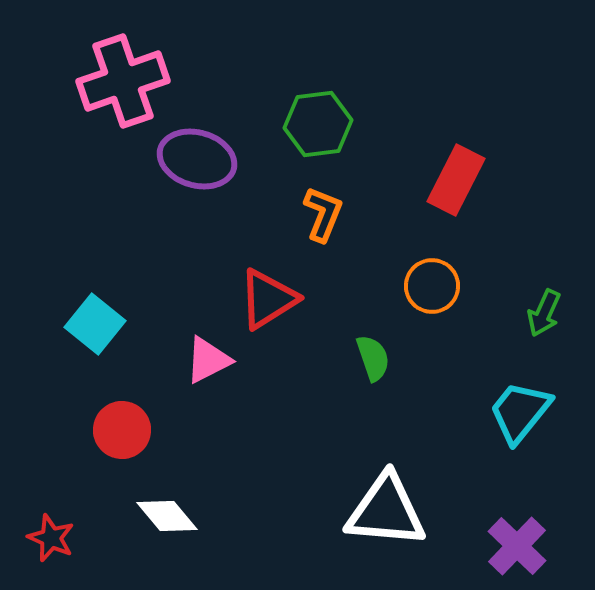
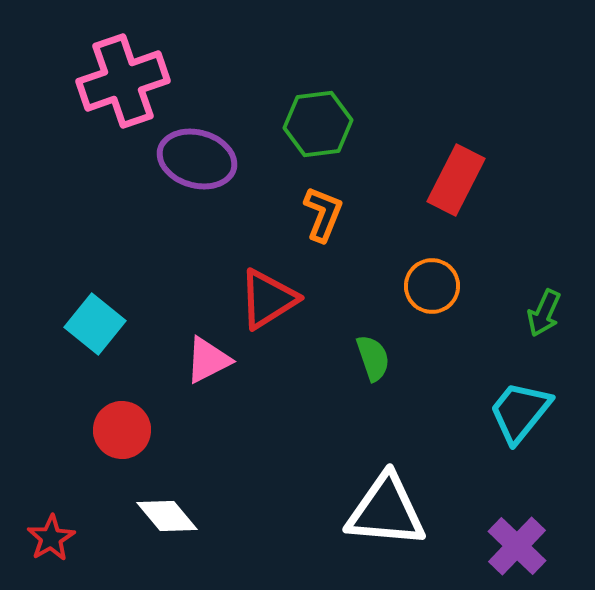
red star: rotated 18 degrees clockwise
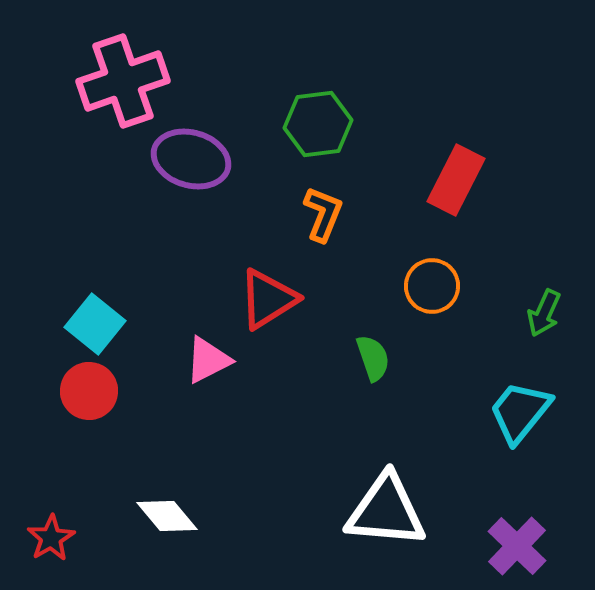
purple ellipse: moved 6 px left
red circle: moved 33 px left, 39 px up
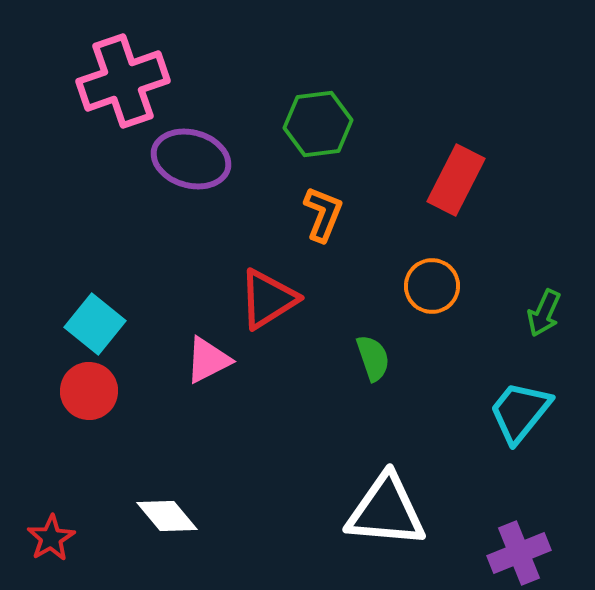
purple cross: moved 2 px right, 7 px down; rotated 24 degrees clockwise
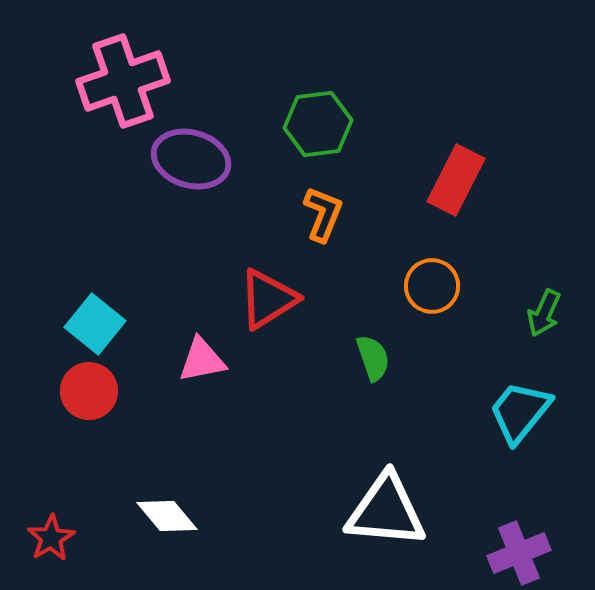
pink triangle: moved 6 px left; rotated 16 degrees clockwise
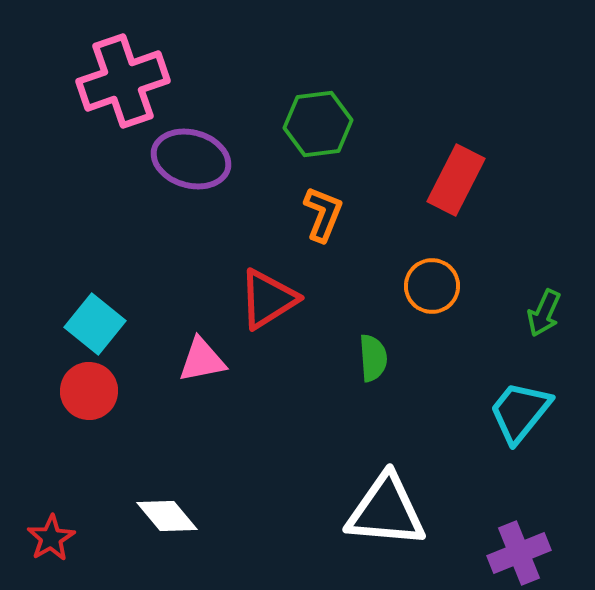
green semicircle: rotated 15 degrees clockwise
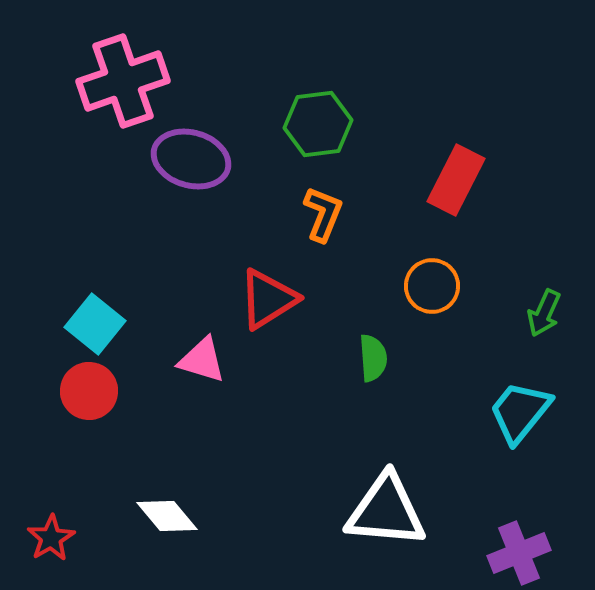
pink triangle: rotated 28 degrees clockwise
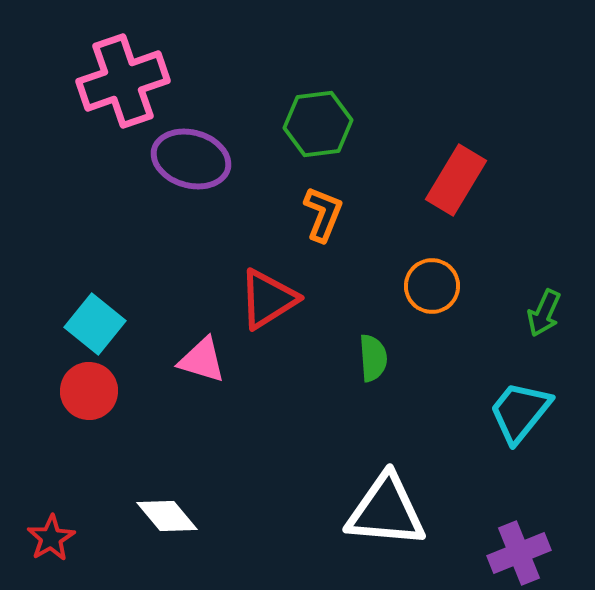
red rectangle: rotated 4 degrees clockwise
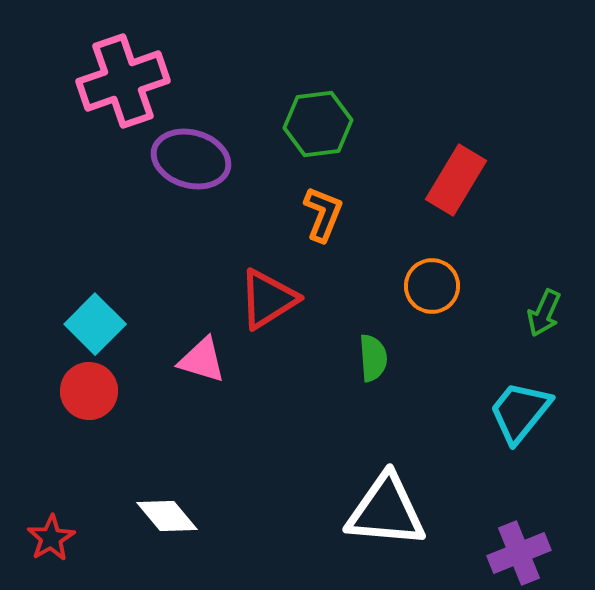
cyan square: rotated 6 degrees clockwise
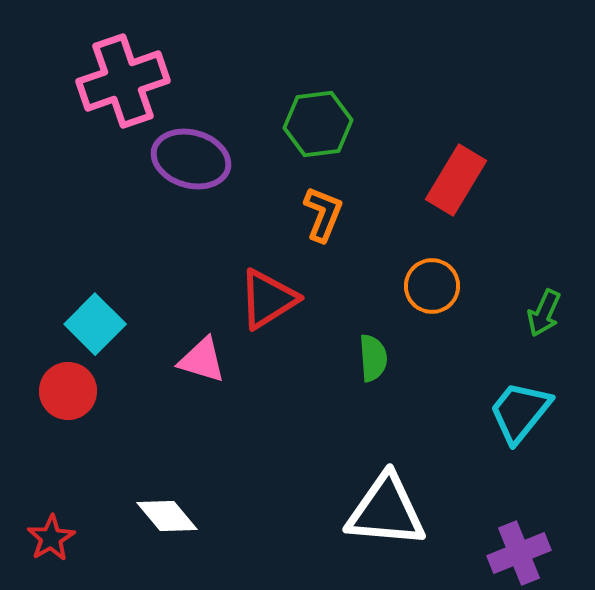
red circle: moved 21 px left
